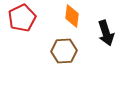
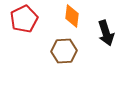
red pentagon: moved 2 px right, 1 px down
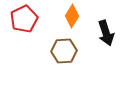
orange diamond: rotated 25 degrees clockwise
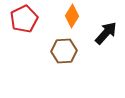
black arrow: rotated 120 degrees counterclockwise
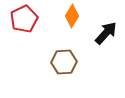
brown hexagon: moved 11 px down
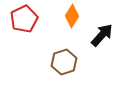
black arrow: moved 4 px left, 2 px down
brown hexagon: rotated 15 degrees counterclockwise
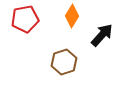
red pentagon: moved 1 px right; rotated 16 degrees clockwise
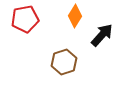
orange diamond: moved 3 px right
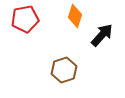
orange diamond: rotated 15 degrees counterclockwise
brown hexagon: moved 8 px down
